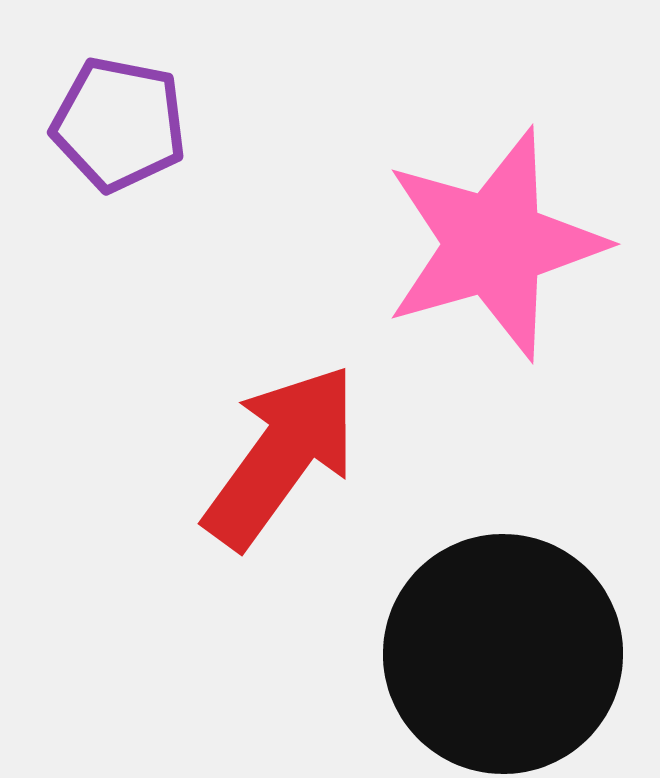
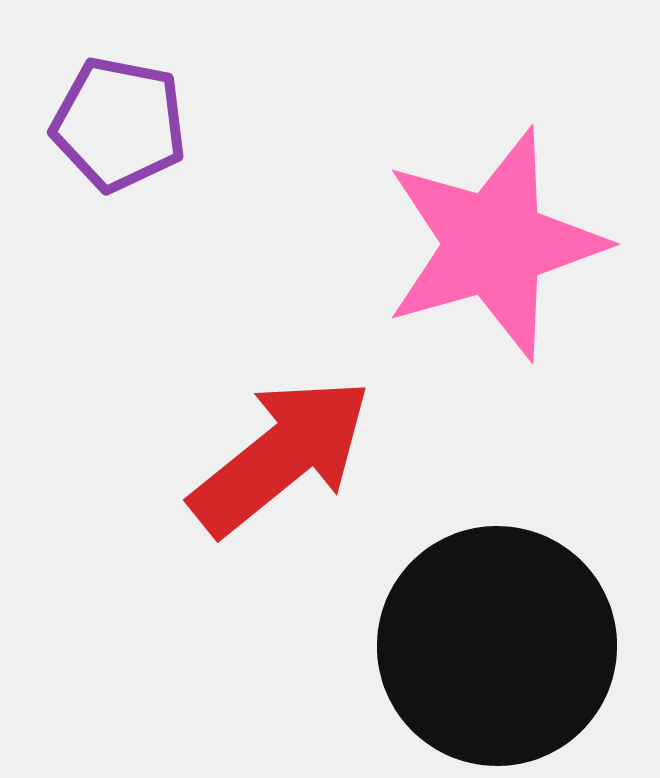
red arrow: rotated 15 degrees clockwise
black circle: moved 6 px left, 8 px up
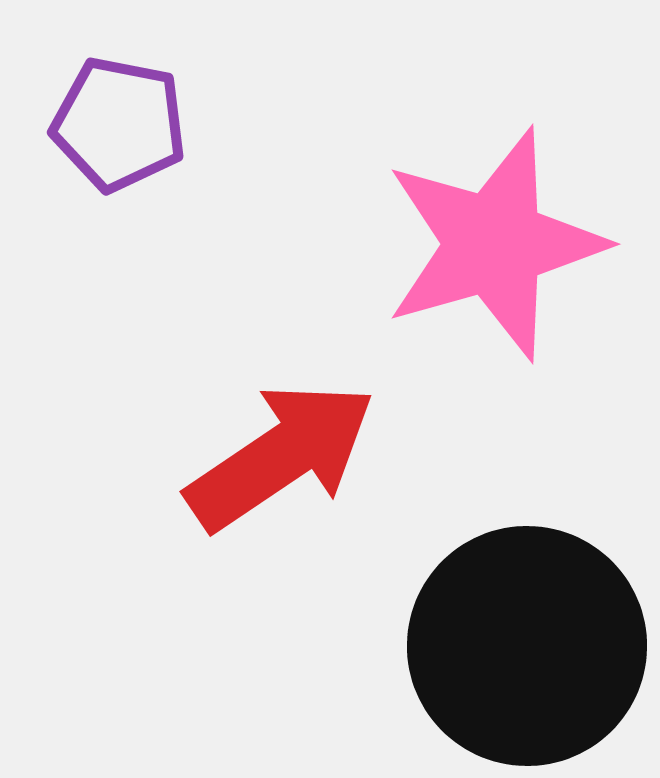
red arrow: rotated 5 degrees clockwise
black circle: moved 30 px right
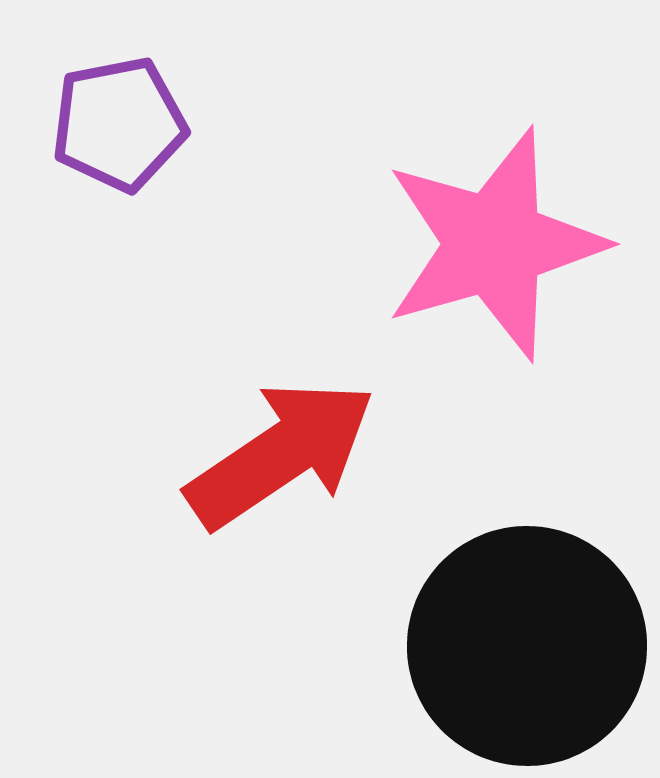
purple pentagon: rotated 22 degrees counterclockwise
red arrow: moved 2 px up
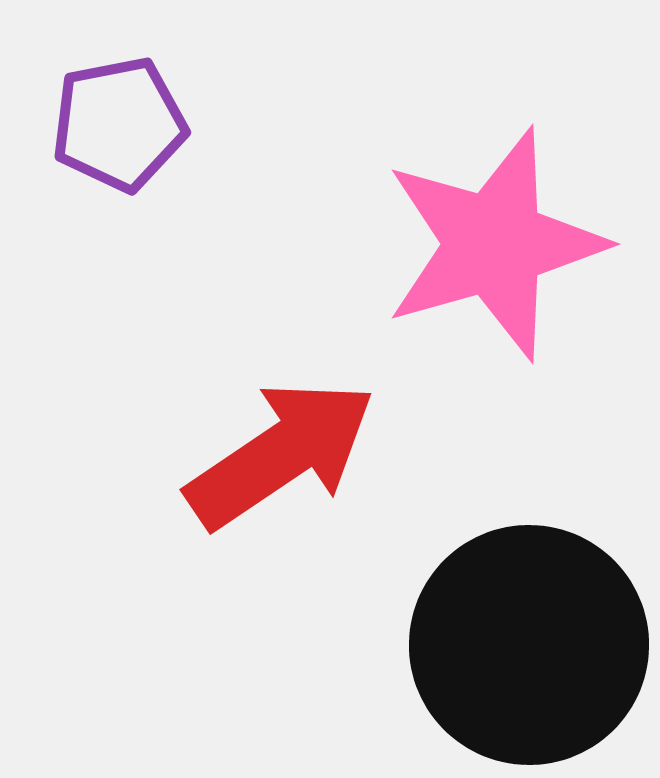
black circle: moved 2 px right, 1 px up
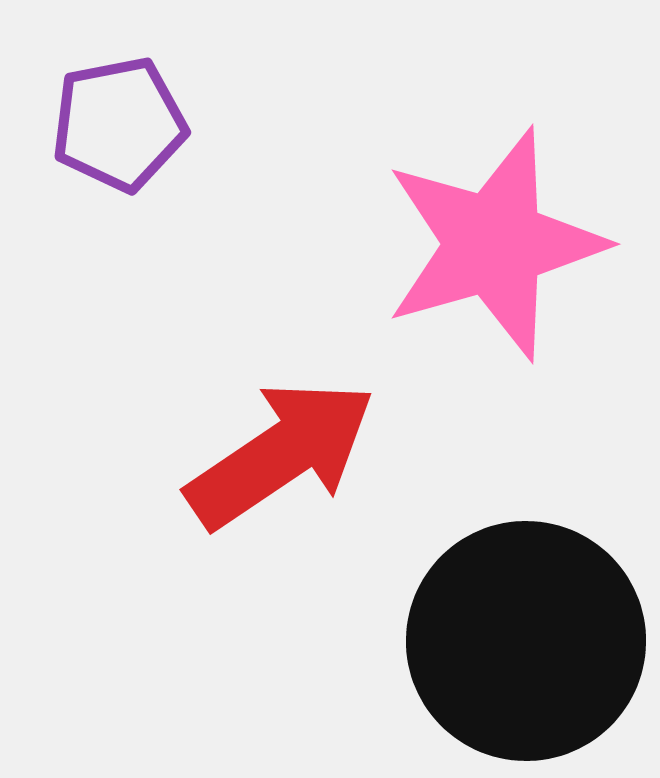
black circle: moved 3 px left, 4 px up
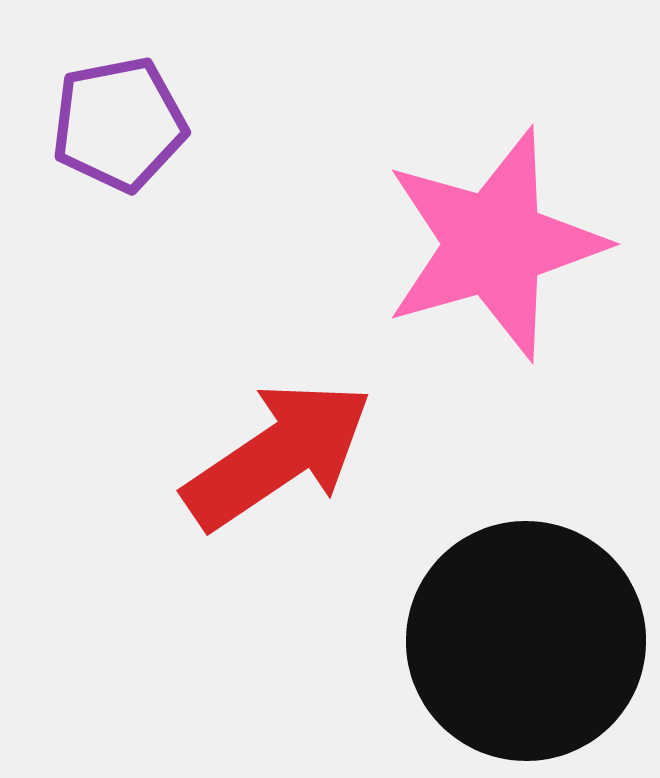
red arrow: moved 3 px left, 1 px down
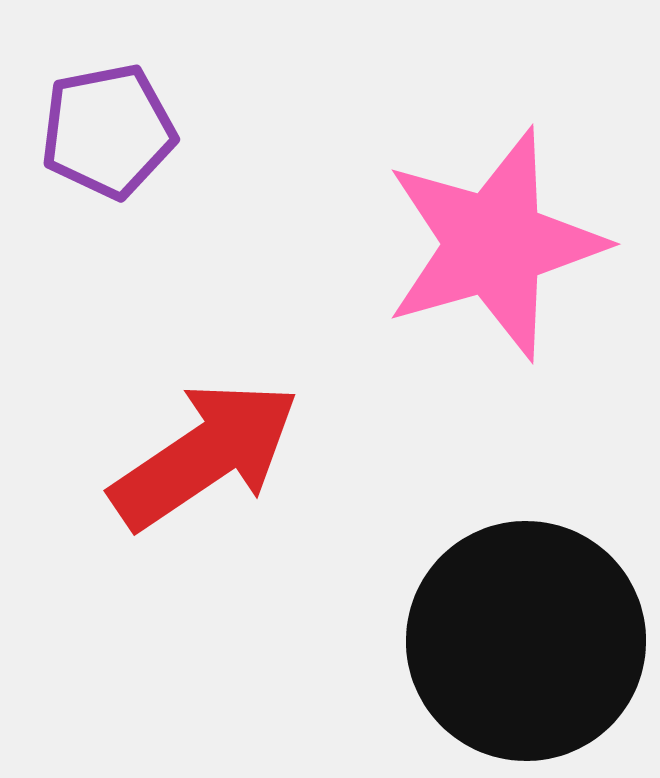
purple pentagon: moved 11 px left, 7 px down
red arrow: moved 73 px left
